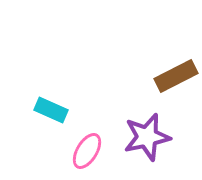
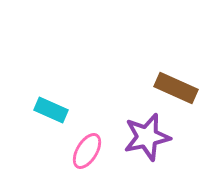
brown rectangle: moved 12 px down; rotated 51 degrees clockwise
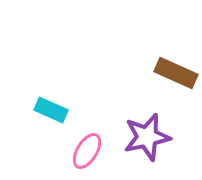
brown rectangle: moved 15 px up
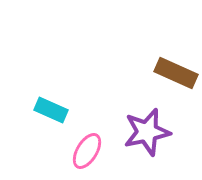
purple star: moved 5 px up
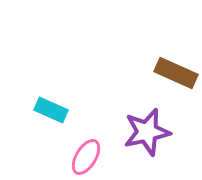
pink ellipse: moved 1 px left, 6 px down
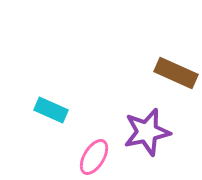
pink ellipse: moved 8 px right
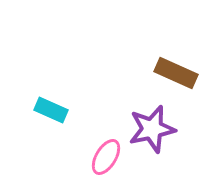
purple star: moved 5 px right, 3 px up
pink ellipse: moved 12 px right
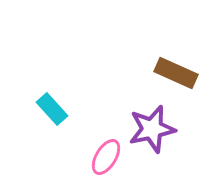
cyan rectangle: moved 1 px right, 1 px up; rotated 24 degrees clockwise
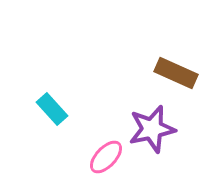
pink ellipse: rotated 12 degrees clockwise
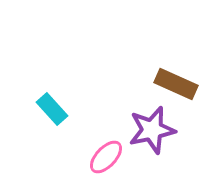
brown rectangle: moved 11 px down
purple star: moved 1 px down
